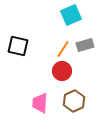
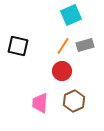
orange line: moved 3 px up
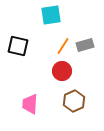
cyan square: moved 20 px left; rotated 15 degrees clockwise
pink trapezoid: moved 10 px left, 1 px down
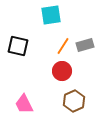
pink trapezoid: moved 6 px left; rotated 30 degrees counterclockwise
